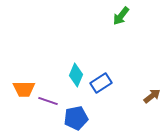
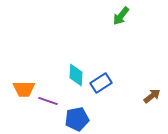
cyan diamond: rotated 20 degrees counterclockwise
blue pentagon: moved 1 px right, 1 px down
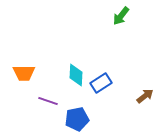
orange trapezoid: moved 16 px up
brown arrow: moved 7 px left
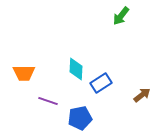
cyan diamond: moved 6 px up
brown arrow: moved 3 px left, 1 px up
blue pentagon: moved 3 px right, 1 px up
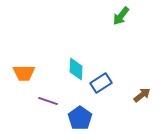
blue pentagon: rotated 25 degrees counterclockwise
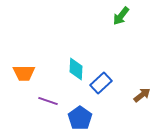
blue rectangle: rotated 10 degrees counterclockwise
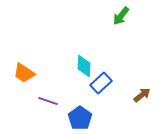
cyan diamond: moved 8 px right, 3 px up
orange trapezoid: rotated 35 degrees clockwise
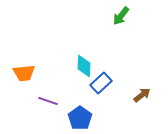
orange trapezoid: rotated 40 degrees counterclockwise
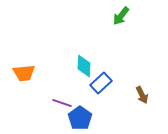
brown arrow: rotated 102 degrees clockwise
purple line: moved 14 px right, 2 px down
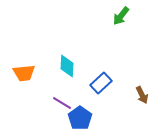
cyan diamond: moved 17 px left
purple line: rotated 12 degrees clockwise
